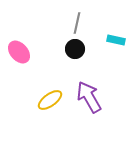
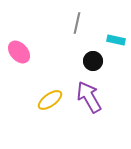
black circle: moved 18 px right, 12 px down
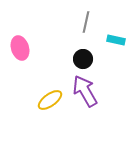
gray line: moved 9 px right, 1 px up
pink ellipse: moved 1 px right, 4 px up; rotated 25 degrees clockwise
black circle: moved 10 px left, 2 px up
purple arrow: moved 4 px left, 6 px up
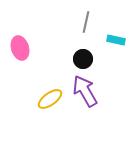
yellow ellipse: moved 1 px up
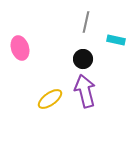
purple arrow: rotated 16 degrees clockwise
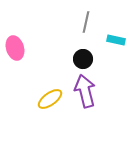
pink ellipse: moved 5 px left
